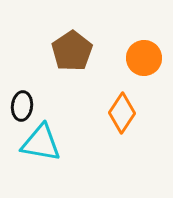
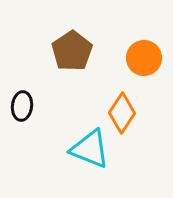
cyan triangle: moved 49 px right, 6 px down; rotated 12 degrees clockwise
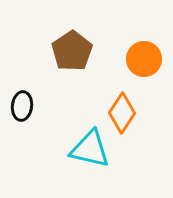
orange circle: moved 1 px down
cyan triangle: rotated 9 degrees counterclockwise
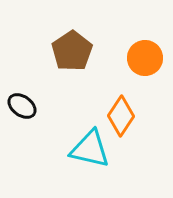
orange circle: moved 1 px right, 1 px up
black ellipse: rotated 60 degrees counterclockwise
orange diamond: moved 1 px left, 3 px down
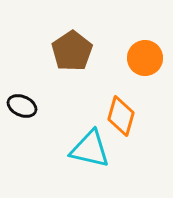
black ellipse: rotated 12 degrees counterclockwise
orange diamond: rotated 18 degrees counterclockwise
